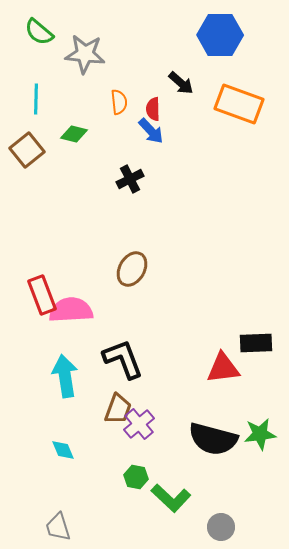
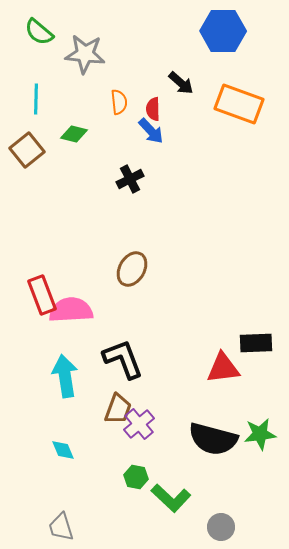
blue hexagon: moved 3 px right, 4 px up
gray trapezoid: moved 3 px right
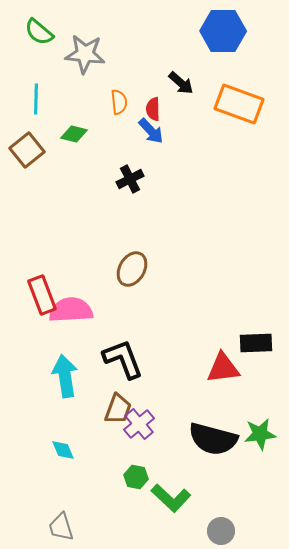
gray circle: moved 4 px down
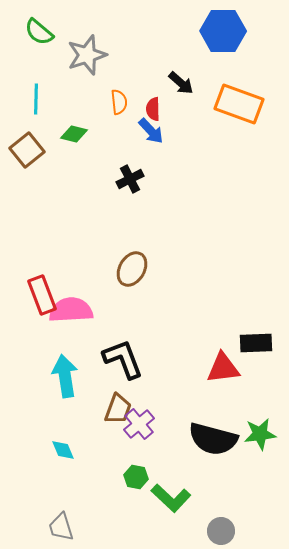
gray star: moved 2 px right, 1 px down; rotated 24 degrees counterclockwise
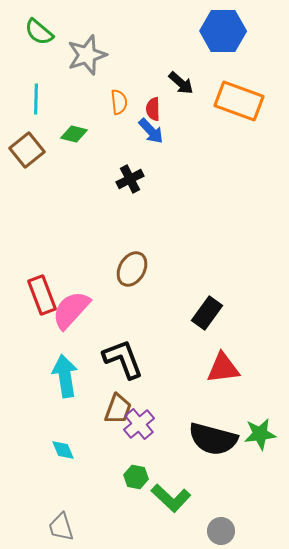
orange rectangle: moved 3 px up
pink semicircle: rotated 45 degrees counterclockwise
black rectangle: moved 49 px left, 30 px up; rotated 52 degrees counterclockwise
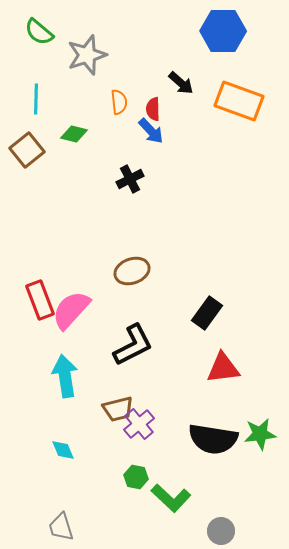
brown ellipse: moved 2 px down; rotated 40 degrees clockwise
red rectangle: moved 2 px left, 5 px down
black L-shape: moved 10 px right, 14 px up; rotated 84 degrees clockwise
brown trapezoid: rotated 56 degrees clockwise
black semicircle: rotated 6 degrees counterclockwise
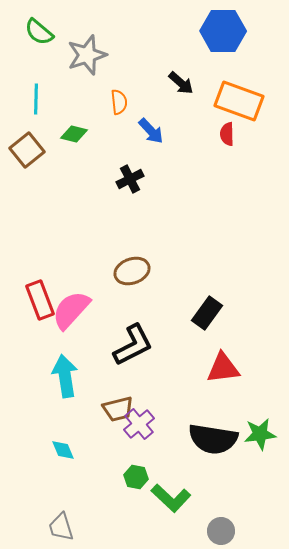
red semicircle: moved 74 px right, 25 px down
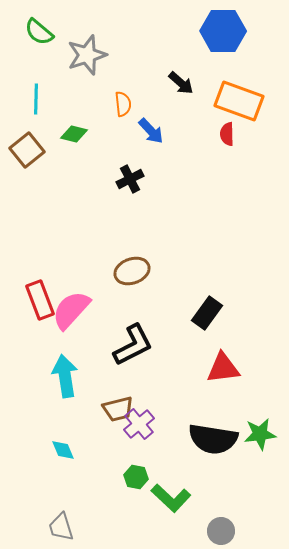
orange semicircle: moved 4 px right, 2 px down
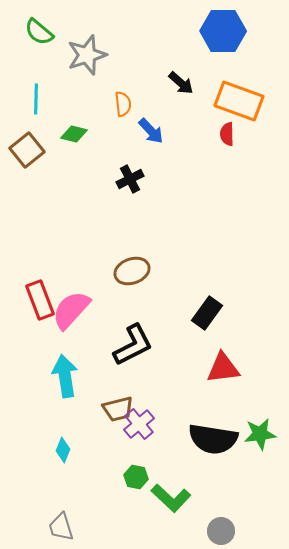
cyan diamond: rotated 45 degrees clockwise
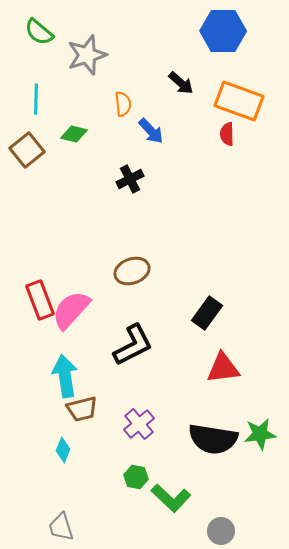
brown trapezoid: moved 36 px left
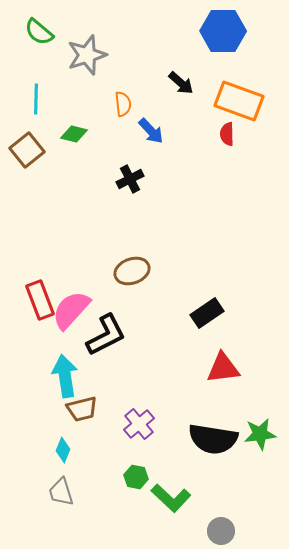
black rectangle: rotated 20 degrees clockwise
black L-shape: moved 27 px left, 10 px up
gray trapezoid: moved 35 px up
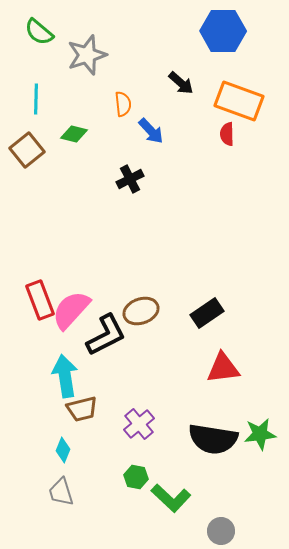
brown ellipse: moved 9 px right, 40 px down
